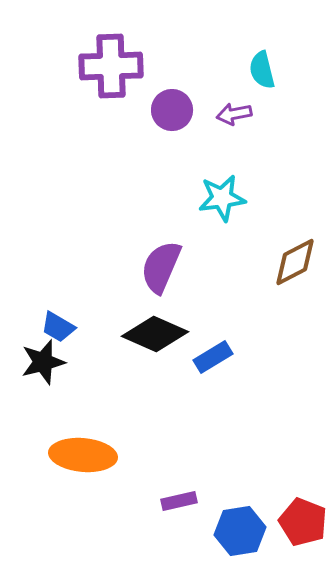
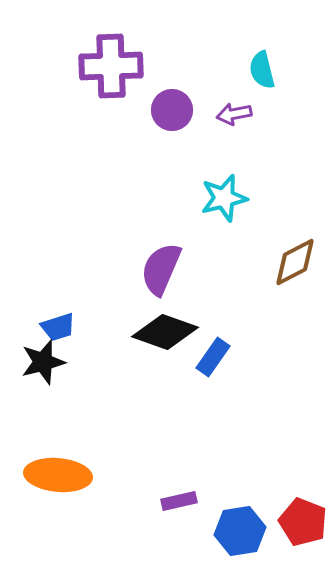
cyan star: moved 2 px right; rotated 6 degrees counterclockwise
purple semicircle: moved 2 px down
blue trapezoid: rotated 48 degrees counterclockwise
black diamond: moved 10 px right, 2 px up; rotated 4 degrees counterclockwise
blue rectangle: rotated 24 degrees counterclockwise
orange ellipse: moved 25 px left, 20 px down
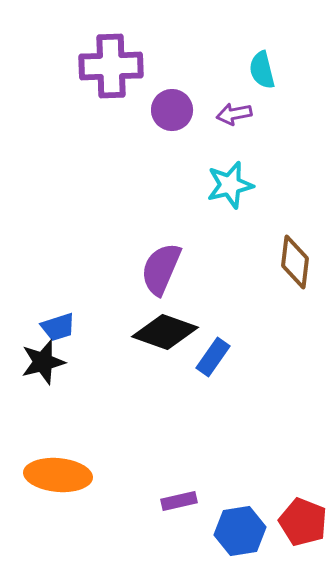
cyan star: moved 6 px right, 13 px up
brown diamond: rotated 56 degrees counterclockwise
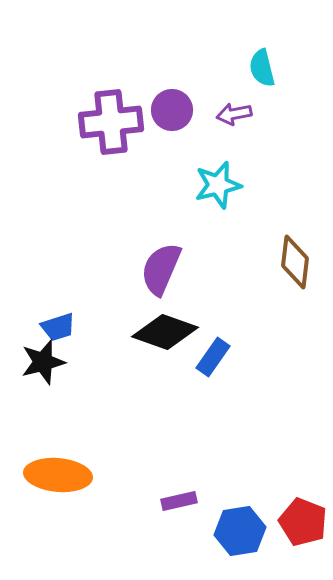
purple cross: moved 56 px down; rotated 4 degrees counterclockwise
cyan semicircle: moved 2 px up
cyan star: moved 12 px left
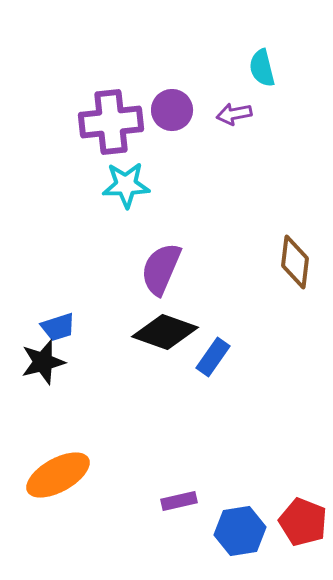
cyan star: moved 92 px left; rotated 12 degrees clockwise
orange ellipse: rotated 34 degrees counterclockwise
